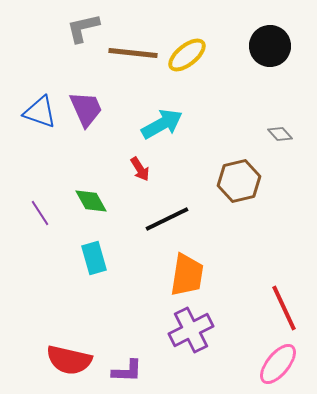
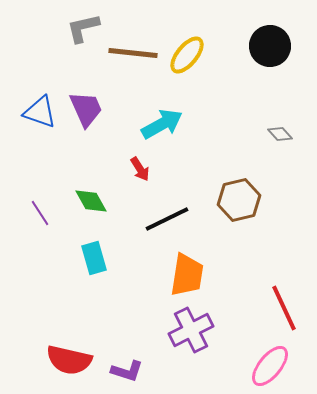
yellow ellipse: rotated 12 degrees counterclockwise
brown hexagon: moved 19 px down
pink ellipse: moved 8 px left, 2 px down
purple L-shape: rotated 16 degrees clockwise
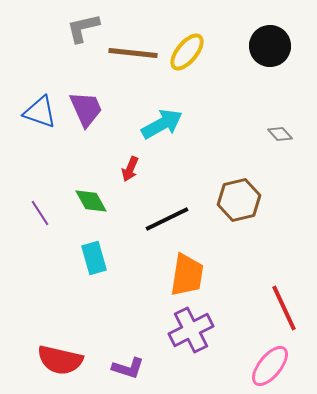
yellow ellipse: moved 3 px up
red arrow: moved 10 px left; rotated 55 degrees clockwise
red semicircle: moved 9 px left
purple L-shape: moved 1 px right, 3 px up
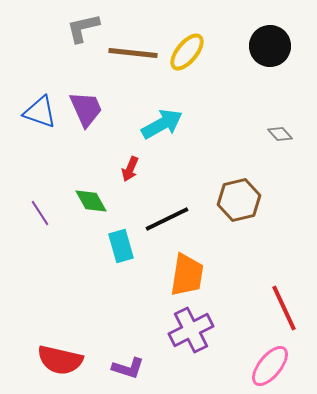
cyan rectangle: moved 27 px right, 12 px up
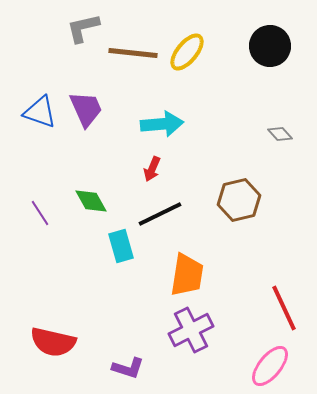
cyan arrow: rotated 24 degrees clockwise
red arrow: moved 22 px right
black line: moved 7 px left, 5 px up
red semicircle: moved 7 px left, 18 px up
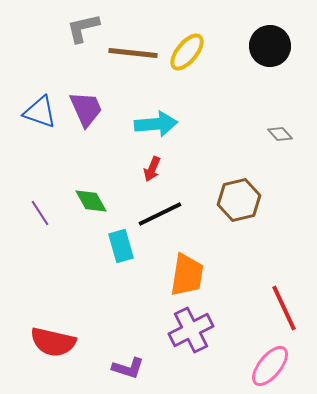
cyan arrow: moved 6 px left
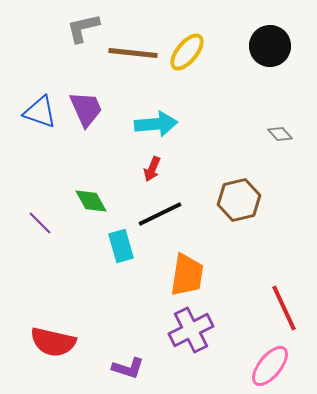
purple line: moved 10 px down; rotated 12 degrees counterclockwise
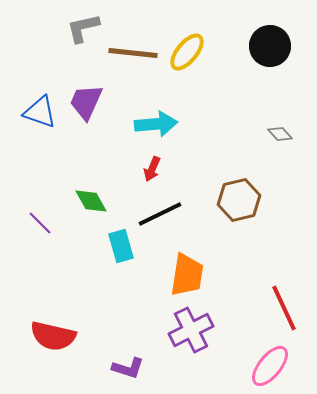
purple trapezoid: moved 7 px up; rotated 132 degrees counterclockwise
red semicircle: moved 6 px up
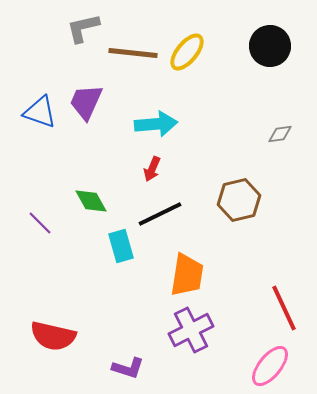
gray diamond: rotated 55 degrees counterclockwise
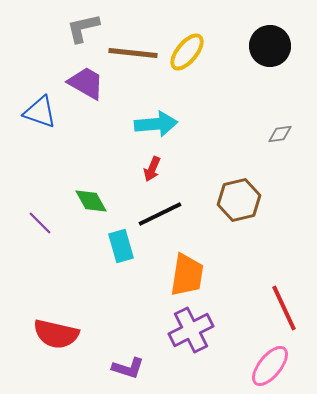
purple trapezoid: moved 19 px up; rotated 96 degrees clockwise
red semicircle: moved 3 px right, 2 px up
